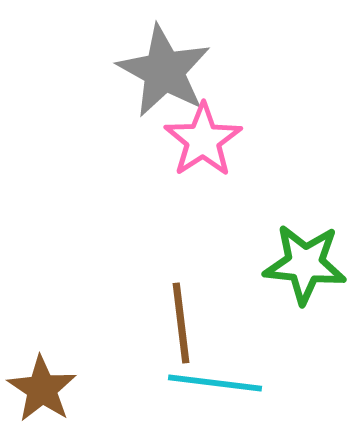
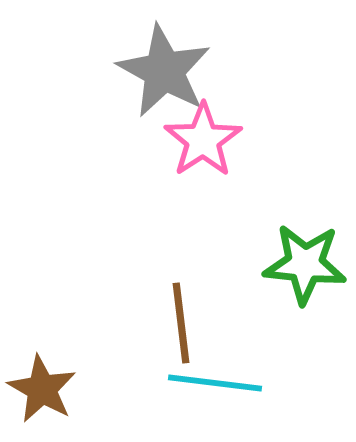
brown star: rotated 4 degrees counterclockwise
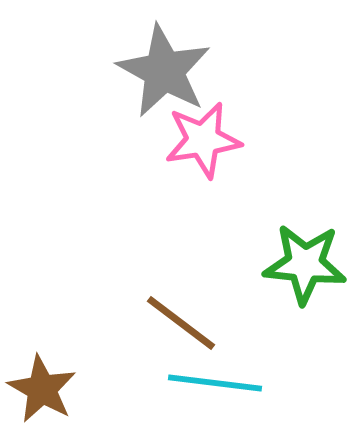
pink star: rotated 24 degrees clockwise
brown line: rotated 46 degrees counterclockwise
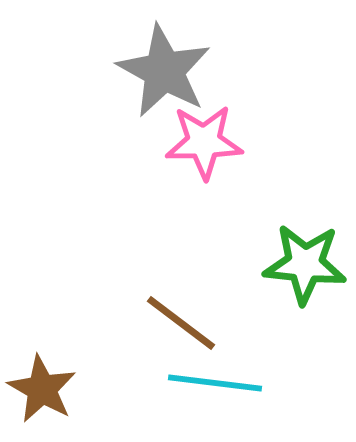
pink star: moved 1 px right, 2 px down; rotated 8 degrees clockwise
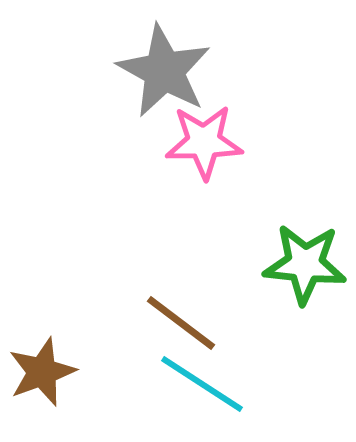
cyan line: moved 13 px left, 1 px down; rotated 26 degrees clockwise
brown star: moved 17 px up; rotated 22 degrees clockwise
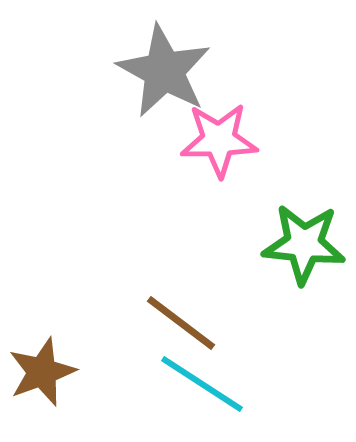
pink star: moved 15 px right, 2 px up
green star: moved 1 px left, 20 px up
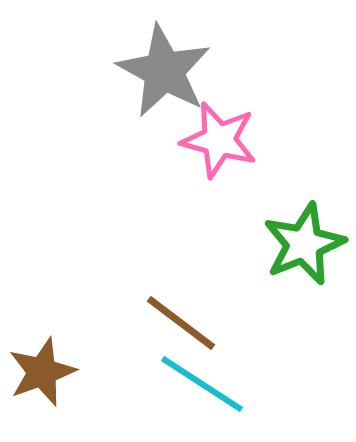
pink star: rotated 16 degrees clockwise
green star: rotated 28 degrees counterclockwise
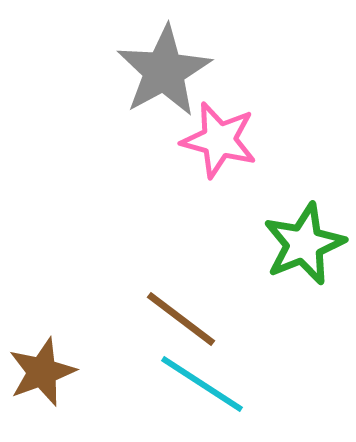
gray star: rotated 14 degrees clockwise
brown line: moved 4 px up
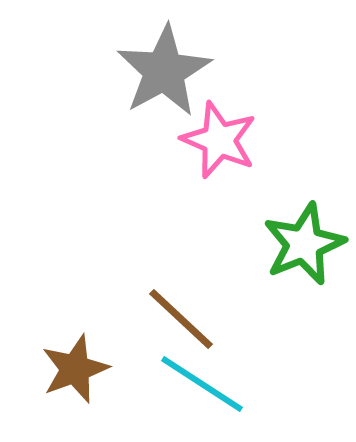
pink star: rotated 8 degrees clockwise
brown line: rotated 6 degrees clockwise
brown star: moved 33 px right, 3 px up
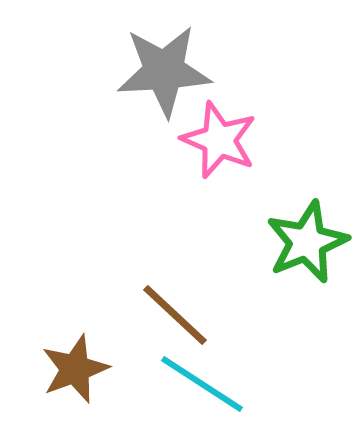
gray star: rotated 26 degrees clockwise
green star: moved 3 px right, 2 px up
brown line: moved 6 px left, 4 px up
